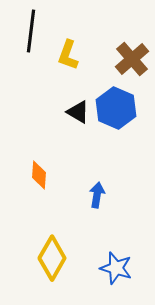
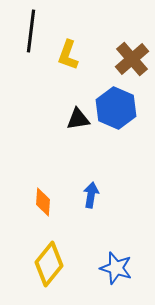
black triangle: moved 7 px down; rotated 40 degrees counterclockwise
orange diamond: moved 4 px right, 27 px down
blue arrow: moved 6 px left
yellow diamond: moved 3 px left, 6 px down; rotated 9 degrees clockwise
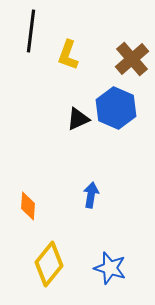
black triangle: rotated 15 degrees counterclockwise
orange diamond: moved 15 px left, 4 px down
blue star: moved 6 px left
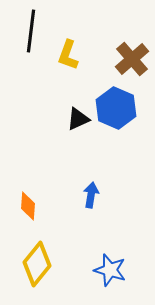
yellow diamond: moved 12 px left
blue star: moved 2 px down
